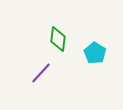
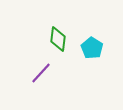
cyan pentagon: moved 3 px left, 5 px up
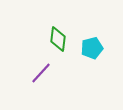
cyan pentagon: rotated 25 degrees clockwise
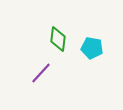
cyan pentagon: rotated 25 degrees clockwise
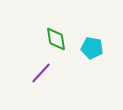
green diamond: moved 2 px left; rotated 15 degrees counterclockwise
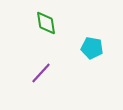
green diamond: moved 10 px left, 16 px up
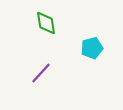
cyan pentagon: rotated 25 degrees counterclockwise
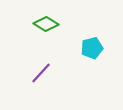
green diamond: moved 1 px down; rotated 50 degrees counterclockwise
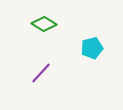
green diamond: moved 2 px left
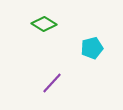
purple line: moved 11 px right, 10 px down
